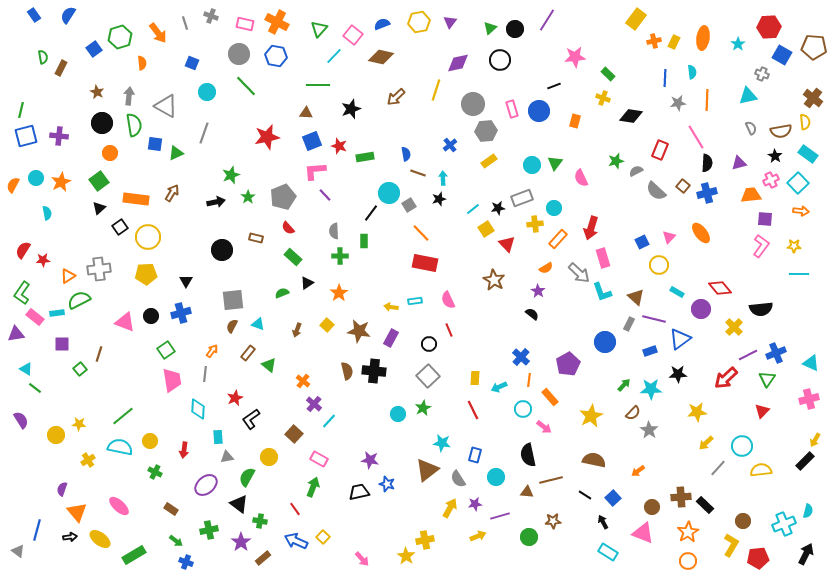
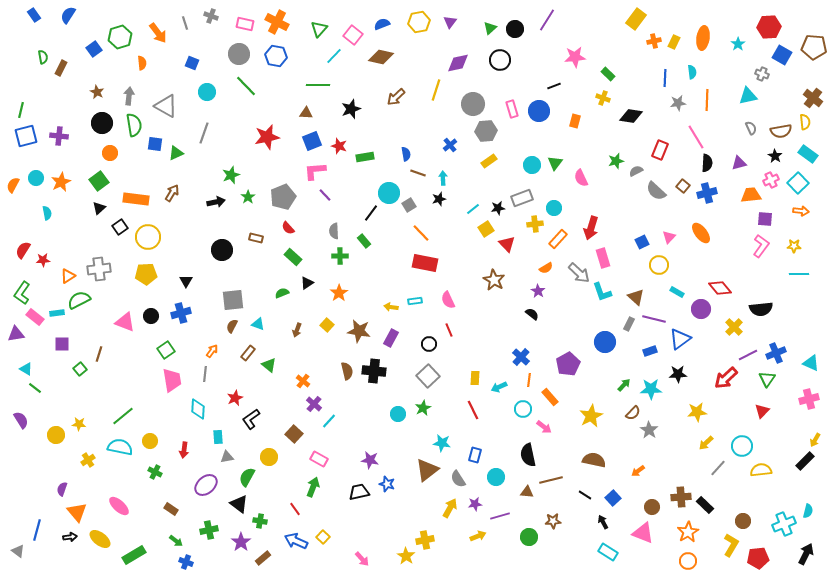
green rectangle at (364, 241): rotated 40 degrees counterclockwise
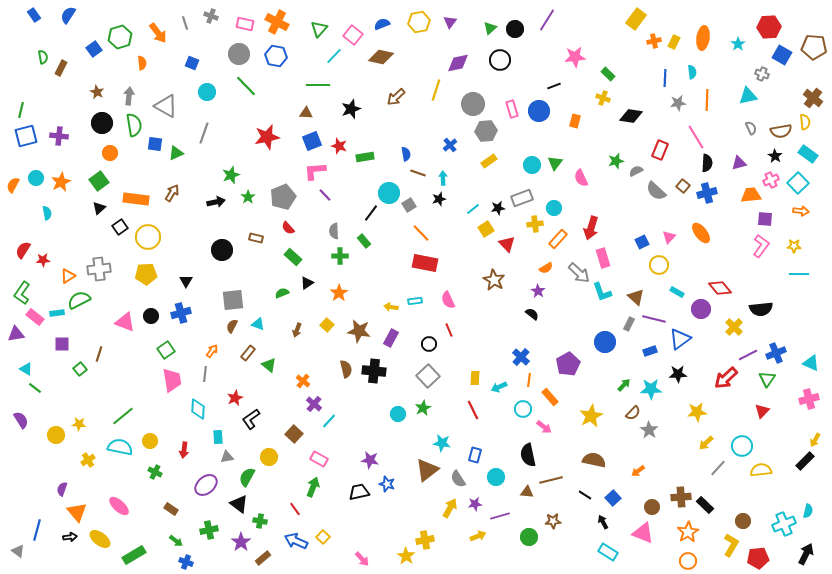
brown semicircle at (347, 371): moved 1 px left, 2 px up
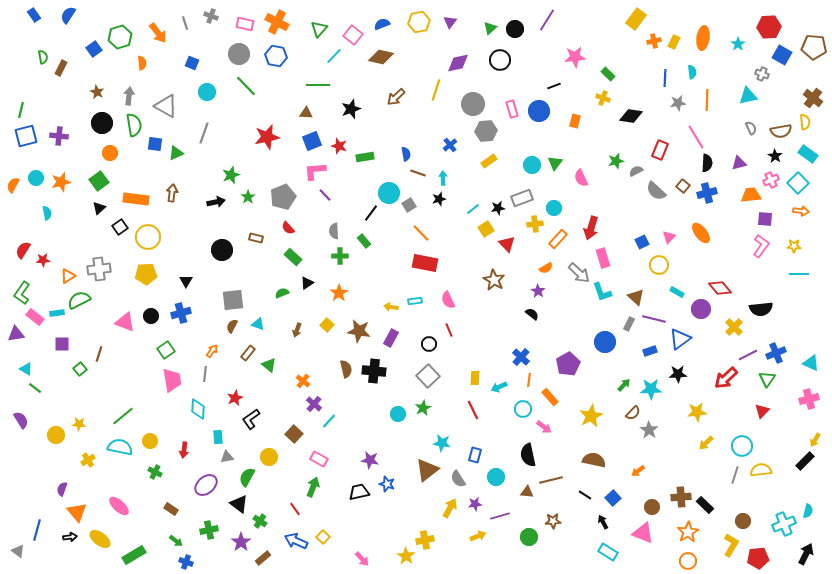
orange star at (61, 182): rotated 12 degrees clockwise
brown arrow at (172, 193): rotated 24 degrees counterclockwise
gray line at (718, 468): moved 17 px right, 7 px down; rotated 24 degrees counterclockwise
green cross at (260, 521): rotated 24 degrees clockwise
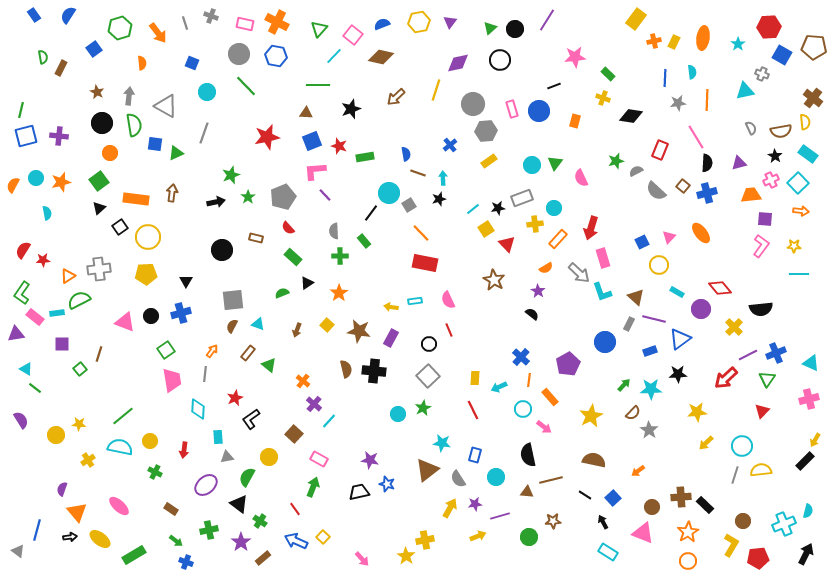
green hexagon at (120, 37): moved 9 px up
cyan triangle at (748, 96): moved 3 px left, 5 px up
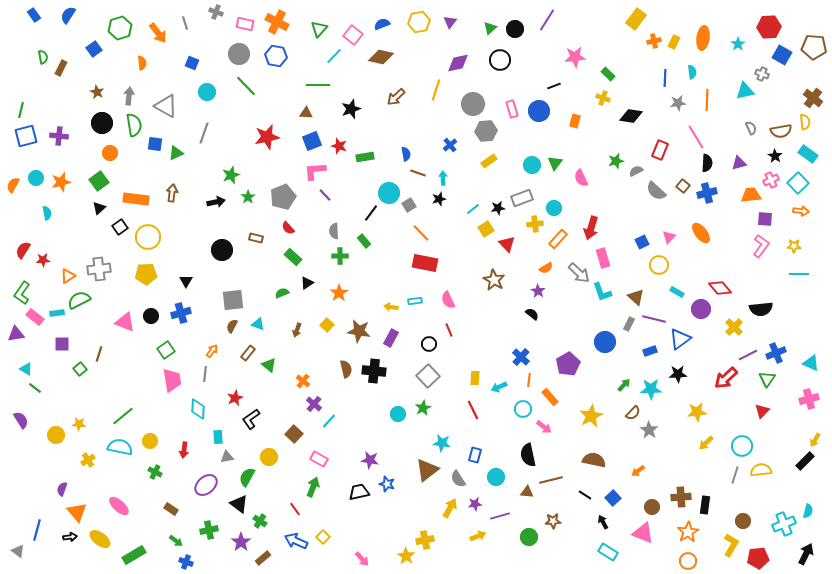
gray cross at (211, 16): moved 5 px right, 4 px up
black rectangle at (705, 505): rotated 54 degrees clockwise
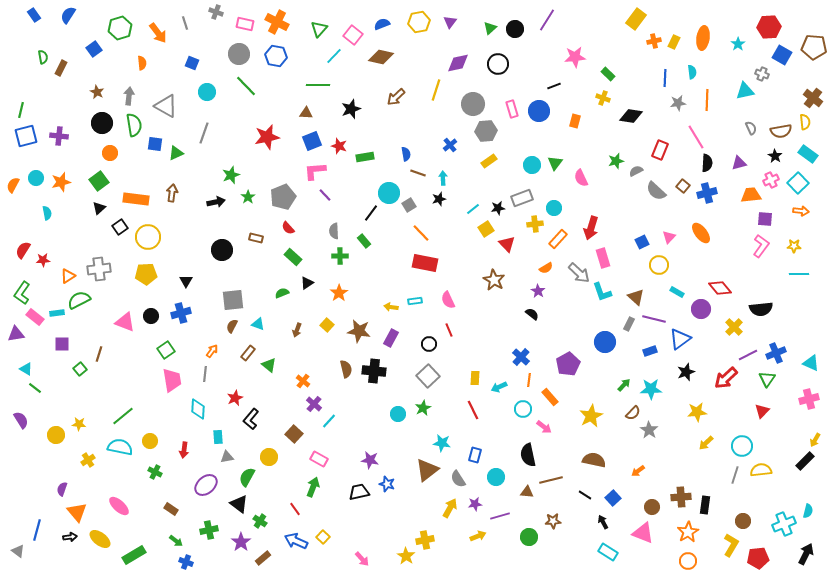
black circle at (500, 60): moved 2 px left, 4 px down
black star at (678, 374): moved 8 px right, 2 px up; rotated 18 degrees counterclockwise
black L-shape at (251, 419): rotated 15 degrees counterclockwise
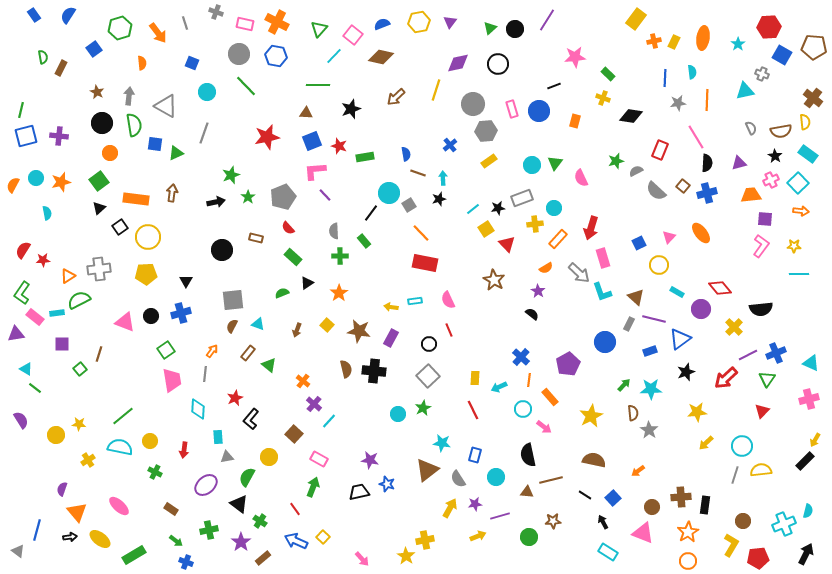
blue square at (642, 242): moved 3 px left, 1 px down
brown semicircle at (633, 413): rotated 49 degrees counterclockwise
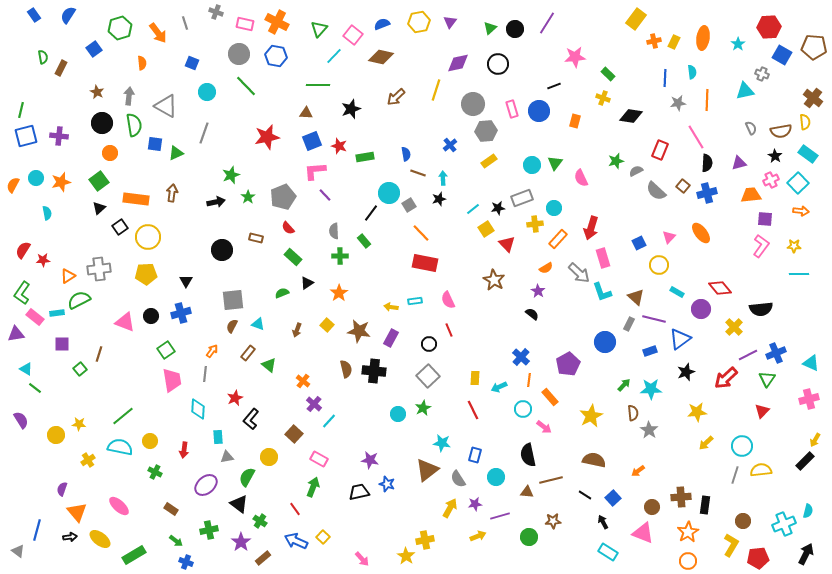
purple line at (547, 20): moved 3 px down
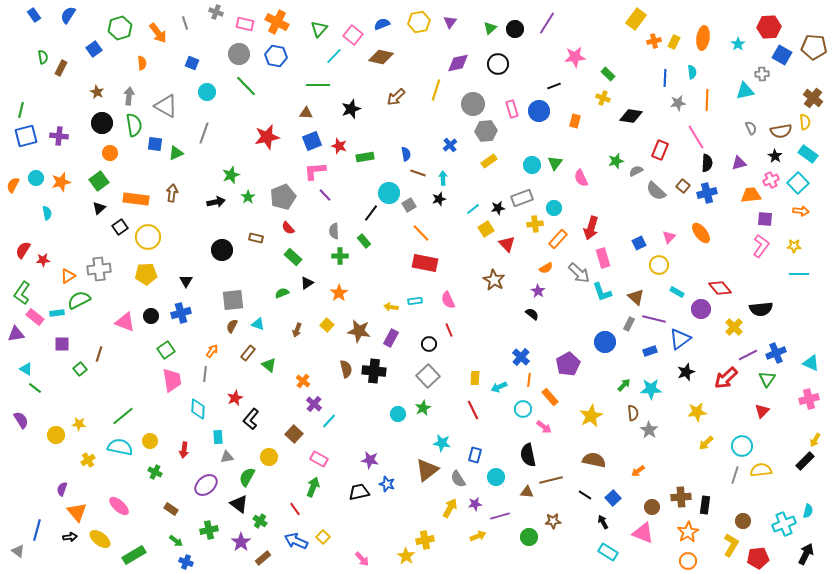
gray cross at (762, 74): rotated 24 degrees counterclockwise
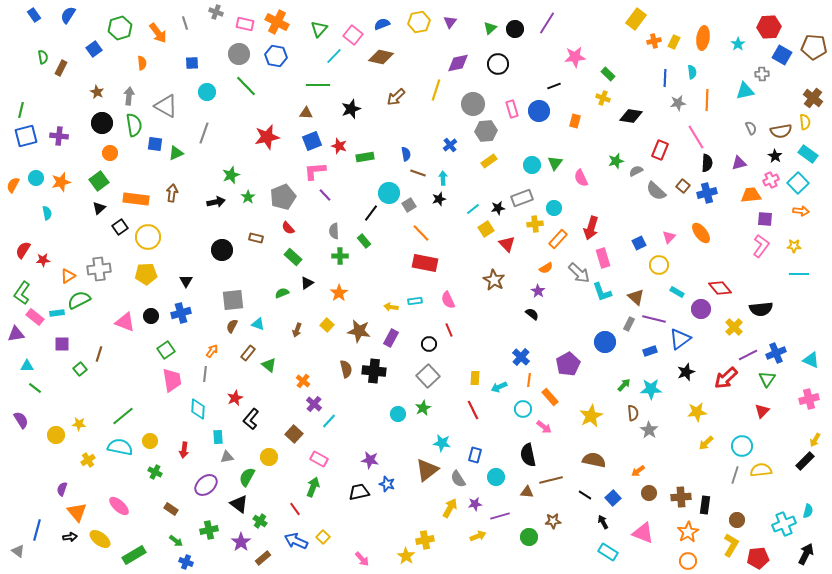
blue square at (192, 63): rotated 24 degrees counterclockwise
cyan triangle at (811, 363): moved 3 px up
cyan triangle at (26, 369): moved 1 px right, 3 px up; rotated 32 degrees counterclockwise
brown circle at (652, 507): moved 3 px left, 14 px up
brown circle at (743, 521): moved 6 px left, 1 px up
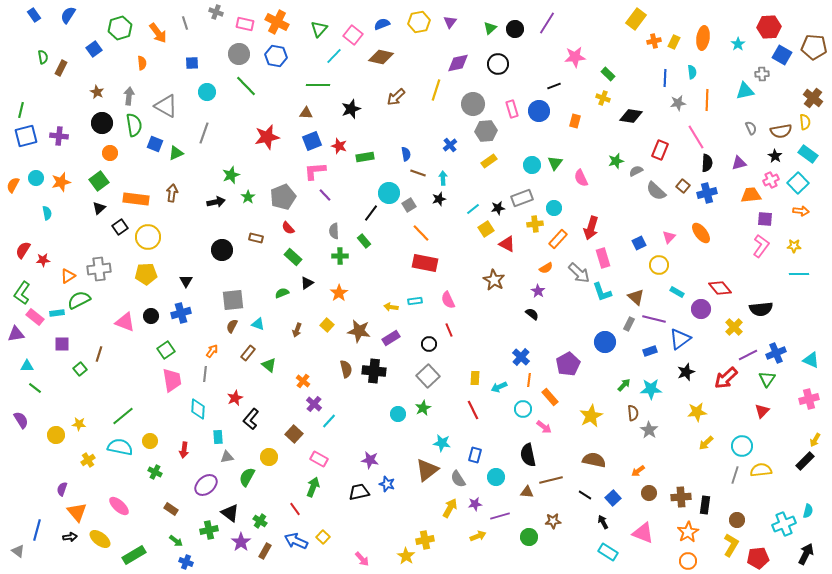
blue square at (155, 144): rotated 14 degrees clockwise
red triangle at (507, 244): rotated 18 degrees counterclockwise
purple rectangle at (391, 338): rotated 30 degrees clockwise
black triangle at (239, 504): moved 9 px left, 9 px down
brown rectangle at (263, 558): moved 2 px right, 7 px up; rotated 21 degrees counterclockwise
